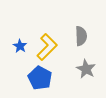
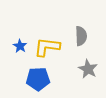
yellow L-shape: rotated 128 degrees counterclockwise
gray star: moved 2 px right
blue pentagon: moved 2 px left, 1 px down; rotated 30 degrees counterclockwise
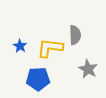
gray semicircle: moved 6 px left, 1 px up
yellow L-shape: moved 3 px right, 1 px down
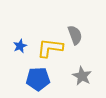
gray semicircle: rotated 18 degrees counterclockwise
blue star: rotated 16 degrees clockwise
gray star: moved 6 px left, 7 px down
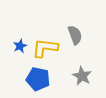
yellow L-shape: moved 5 px left
blue pentagon: rotated 15 degrees clockwise
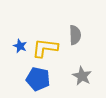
gray semicircle: rotated 18 degrees clockwise
blue star: rotated 24 degrees counterclockwise
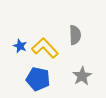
yellow L-shape: rotated 40 degrees clockwise
gray star: rotated 12 degrees clockwise
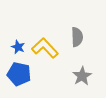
gray semicircle: moved 2 px right, 2 px down
blue star: moved 2 px left, 1 px down
blue pentagon: moved 19 px left, 5 px up
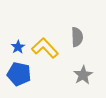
blue star: rotated 16 degrees clockwise
gray star: moved 1 px right, 1 px up
